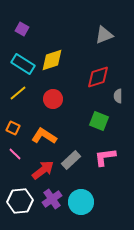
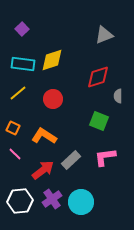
purple square: rotated 16 degrees clockwise
cyan rectangle: rotated 25 degrees counterclockwise
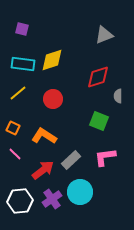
purple square: rotated 32 degrees counterclockwise
cyan circle: moved 1 px left, 10 px up
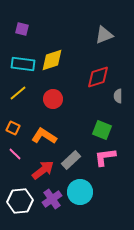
green square: moved 3 px right, 9 px down
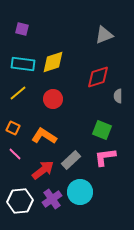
yellow diamond: moved 1 px right, 2 px down
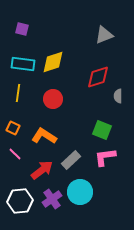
yellow line: rotated 42 degrees counterclockwise
red arrow: moved 1 px left
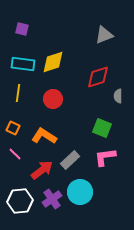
green square: moved 2 px up
gray rectangle: moved 1 px left
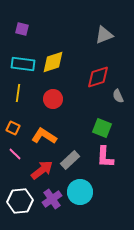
gray semicircle: rotated 24 degrees counterclockwise
pink L-shape: rotated 80 degrees counterclockwise
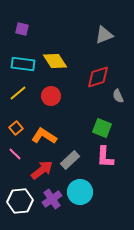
yellow diamond: moved 2 px right, 1 px up; rotated 75 degrees clockwise
yellow line: rotated 42 degrees clockwise
red circle: moved 2 px left, 3 px up
orange square: moved 3 px right; rotated 24 degrees clockwise
